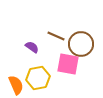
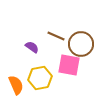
pink square: moved 1 px right, 1 px down
yellow hexagon: moved 2 px right
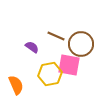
yellow hexagon: moved 10 px right, 4 px up
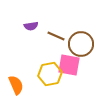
purple semicircle: moved 1 px left, 21 px up; rotated 136 degrees clockwise
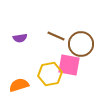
purple semicircle: moved 11 px left, 12 px down
orange semicircle: moved 3 px right; rotated 84 degrees counterclockwise
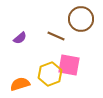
purple semicircle: rotated 32 degrees counterclockwise
brown circle: moved 25 px up
yellow hexagon: rotated 10 degrees counterclockwise
orange semicircle: moved 1 px right, 1 px up
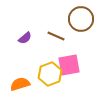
purple semicircle: moved 5 px right
pink square: rotated 20 degrees counterclockwise
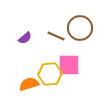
brown circle: moved 1 px left, 9 px down
pink square: rotated 10 degrees clockwise
yellow hexagon: rotated 15 degrees clockwise
orange semicircle: moved 9 px right
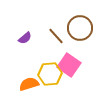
brown line: rotated 24 degrees clockwise
pink square: rotated 35 degrees clockwise
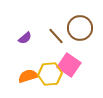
orange semicircle: moved 1 px left, 8 px up
